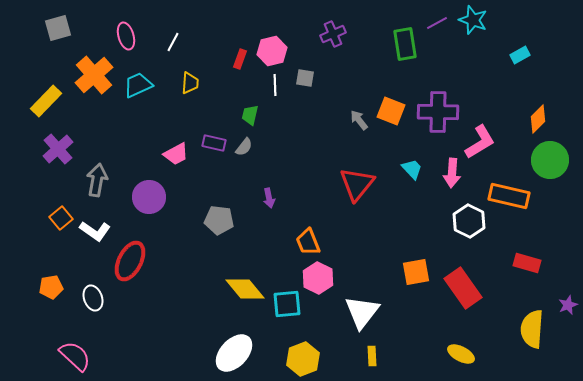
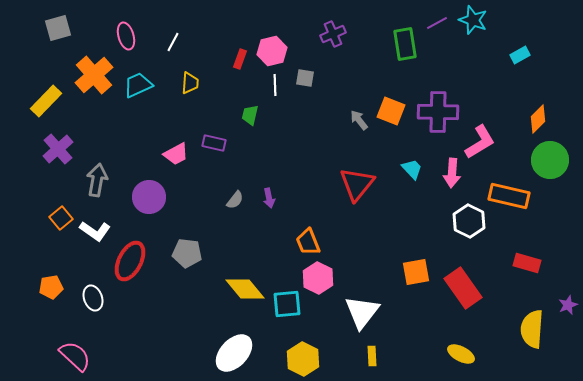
gray semicircle at (244, 147): moved 9 px left, 53 px down
gray pentagon at (219, 220): moved 32 px left, 33 px down
yellow hexagon at (303, 359): rotated 12 degrees counterclockwise
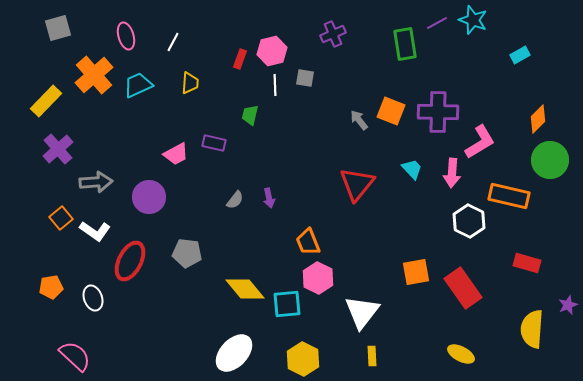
gray arrow at (97, 180): moved 1 px left, 2 px down; rotated 76 degrees clockwise
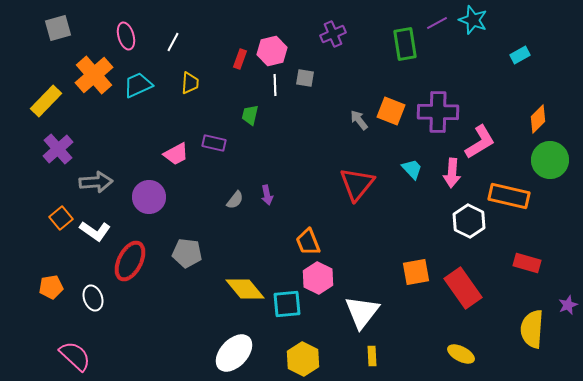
purple arrow at (269, 198): moved 2 px left, 3 px up
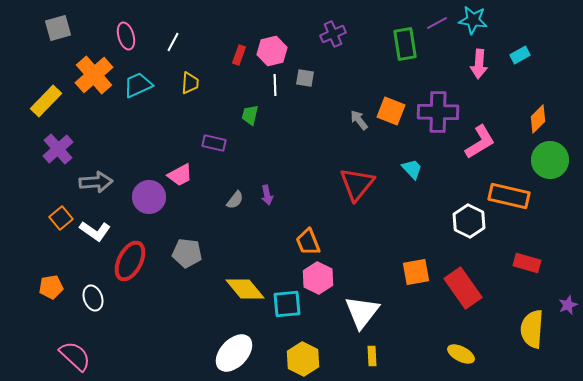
cyan star at (473, 20): rotated 12 degrees counterclockwise
red rectangle at (240, 59): moved 1 px left, 4 px up
pink trapezoid at (176, 154): moved 4 px right, 21 px down
pink arrow at (452, 173): moved 27 px right, 109 px up
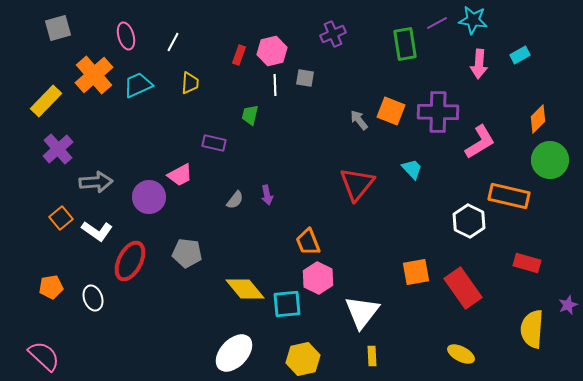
white L-shape at (95, 231): moved 2 px right
pink semicircle at (75, 356): moved 31 px left
yellow hexagon at (303, 359): rotated 20 degrees clockwise
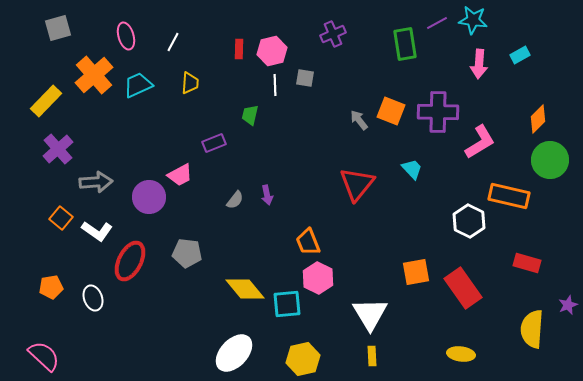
red rectangle at (239, 55): moved 6 px up; rotated 18 degrees counterclockwise
purple rectangle at (214, 143): rotated 35 degrees counterclockwise
orange square at (61, 218): rotated 10 degrees counterclockwise
white triangle at (362, 312): moved 8 px right, 2 px down; rotated 9 degrees counterclockwise
yellow ellipse at (461, 354): rotated 20 degrees counterclockwise
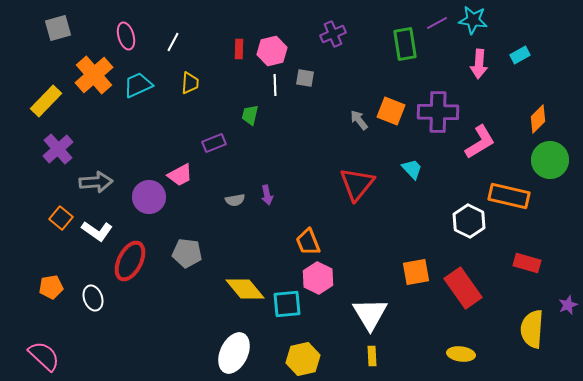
gray semicircle at (235, 200): rotated 42 degrees clockwise
white ellipse at (234, 353): rotated 18 degrees counterclockwise
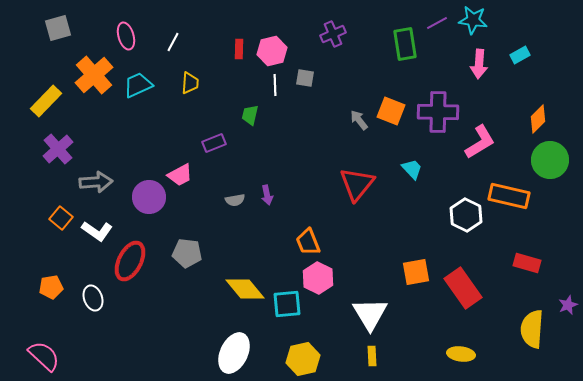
white hexagon at (469, 221): moved 3 px left, 6 px up
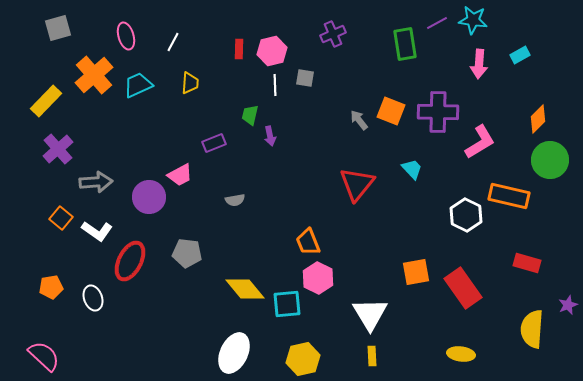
purple arrow at (267, 195): moved 3 px right, 59 px up
